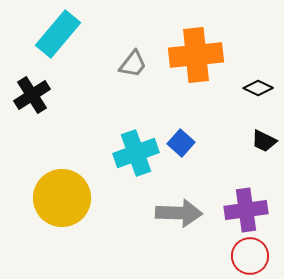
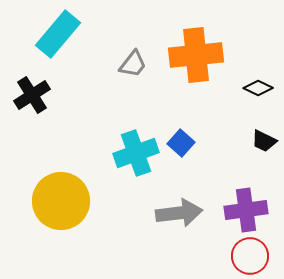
yellow circle: moved 1 px left, 3 px down
gray arrow: rotated 9 degrees counterclockwise
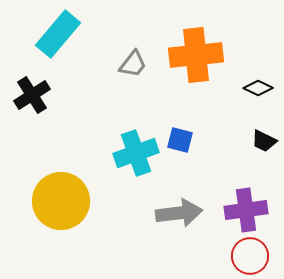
blue square: moved 1 px left, 3 px up; rotated 28 degrees counterclockwise
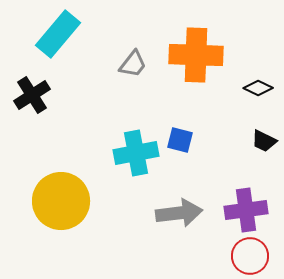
orange cross: rotated 8 degrees clockwise
cyan cross: rotated 9 degrees clockwise
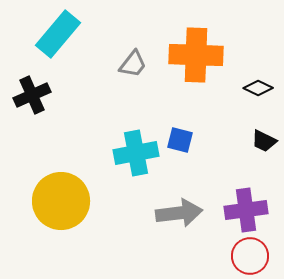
black cross: rotated 9 degrees clockwise
